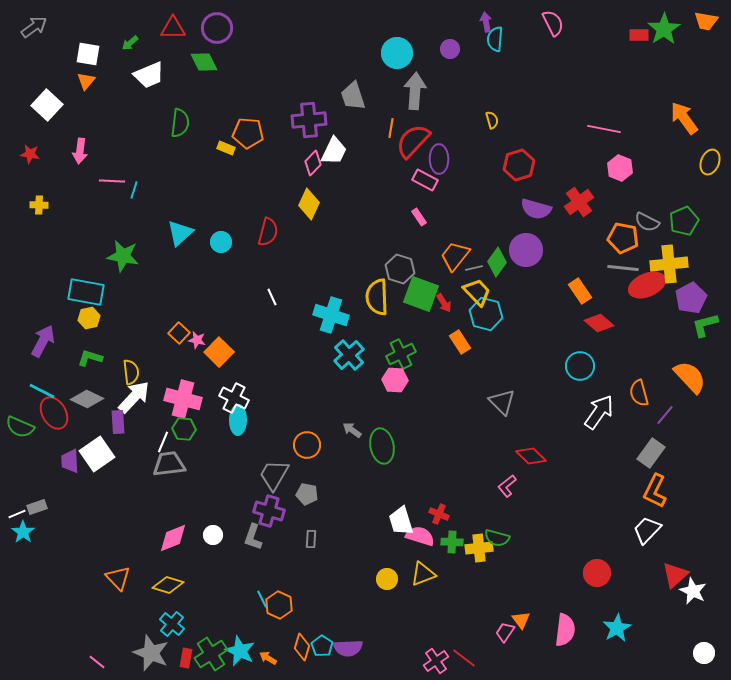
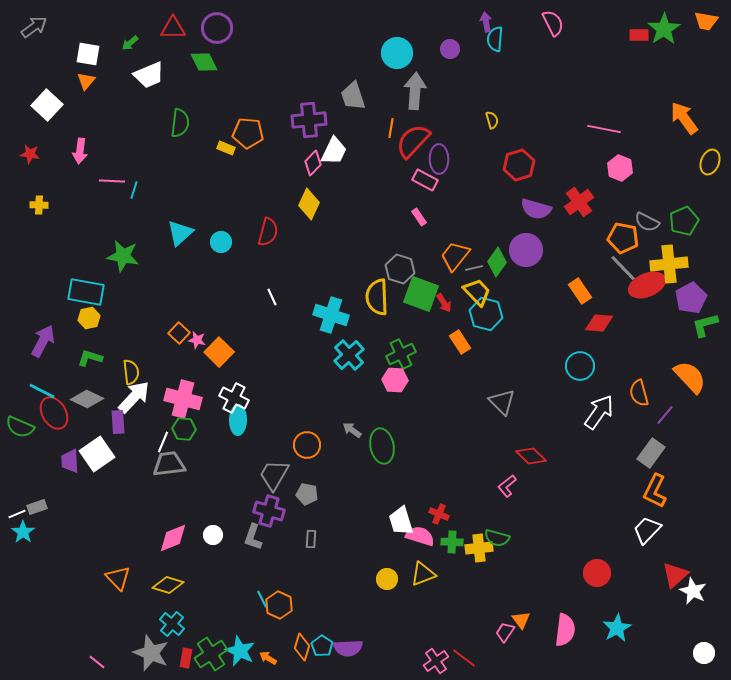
gray line at (623, 268): rotated 40 degrees clockwise
red diamond at (599, 323): rotated 36 degrees counterclockwise
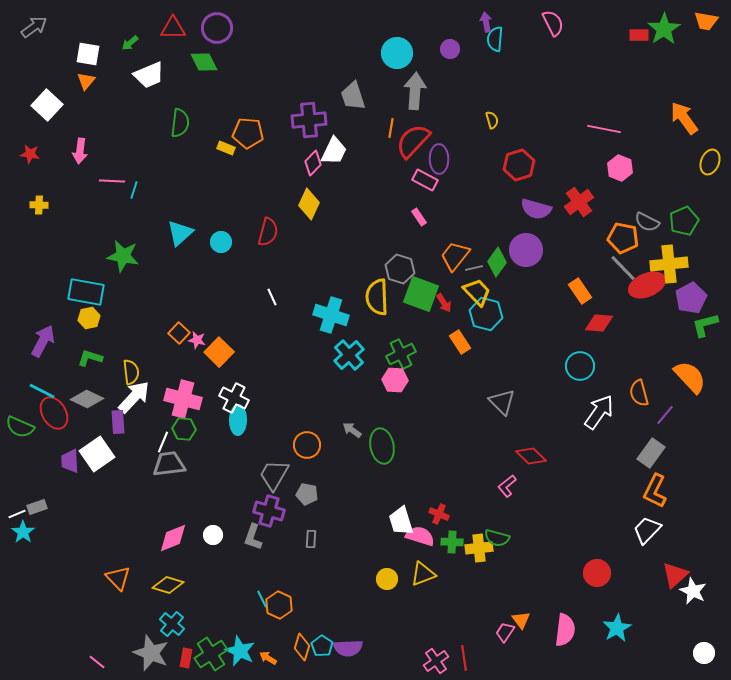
red line at (464, 658): rotated 45 degrees clockwise
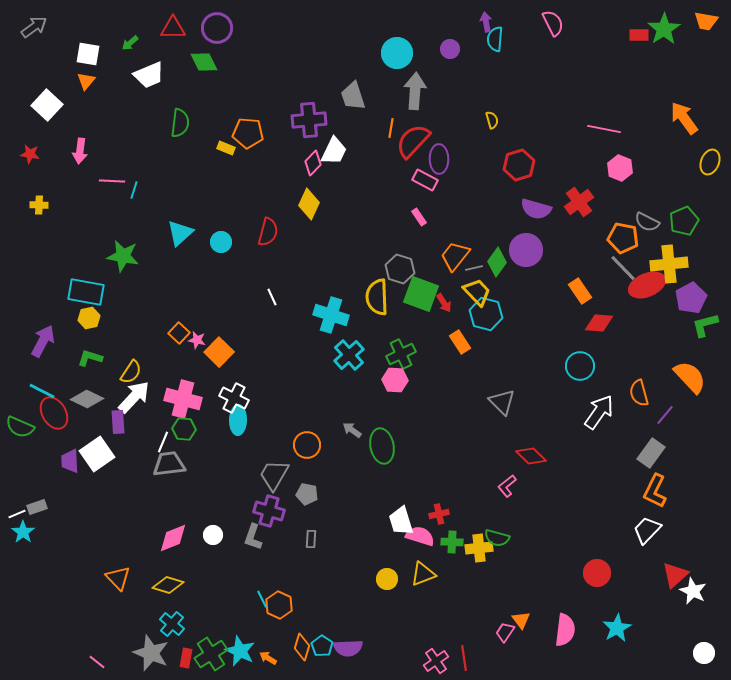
yellow semicircle at (131, 372): rotated 40 degrees clockwise
red cross at (439, 514): rotated 36 degrees counterclockwise
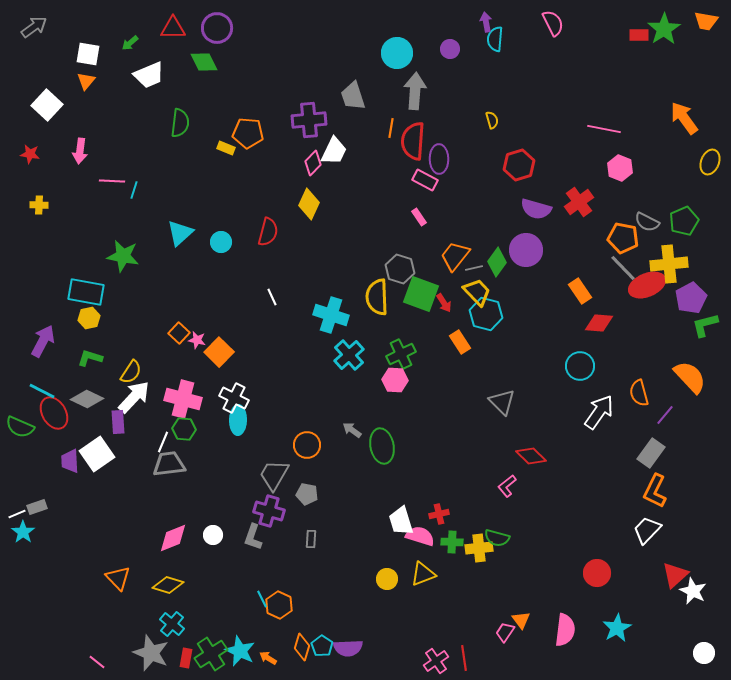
red semicircle at (413, 141): rotated 39 degrees counterclockwise
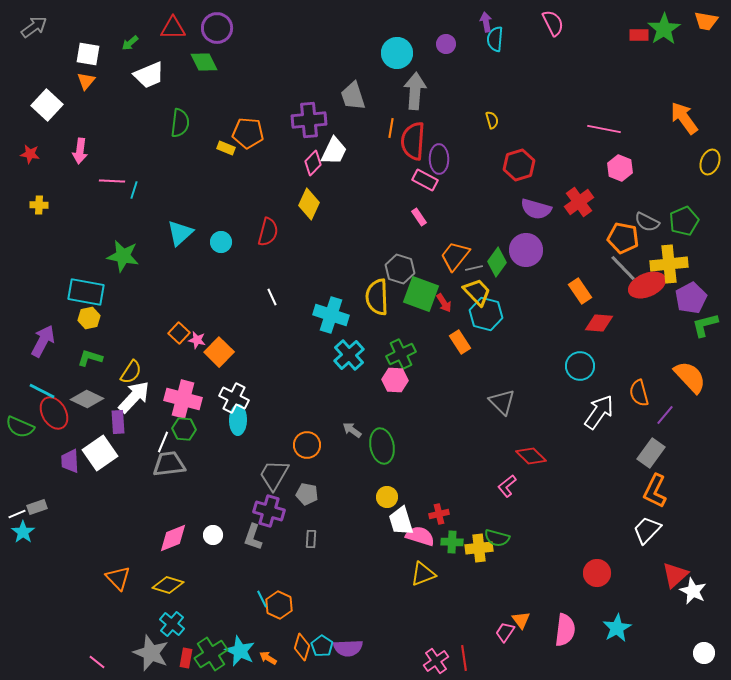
purple circle at (450, 49): moved 4 px left, 5 px up
white square at (97, 454): moved 3 px right, 1 px up
yellow circle at (387, 579): moved 82 px up
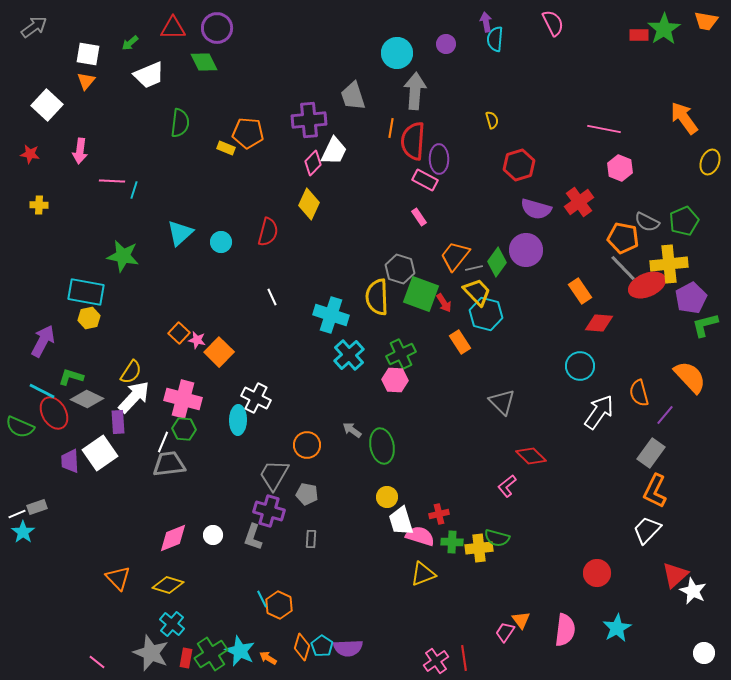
green L-shape at (90, 358): moved 19 px left, 19 px down
white cross at (234, 398): moved 22 px right
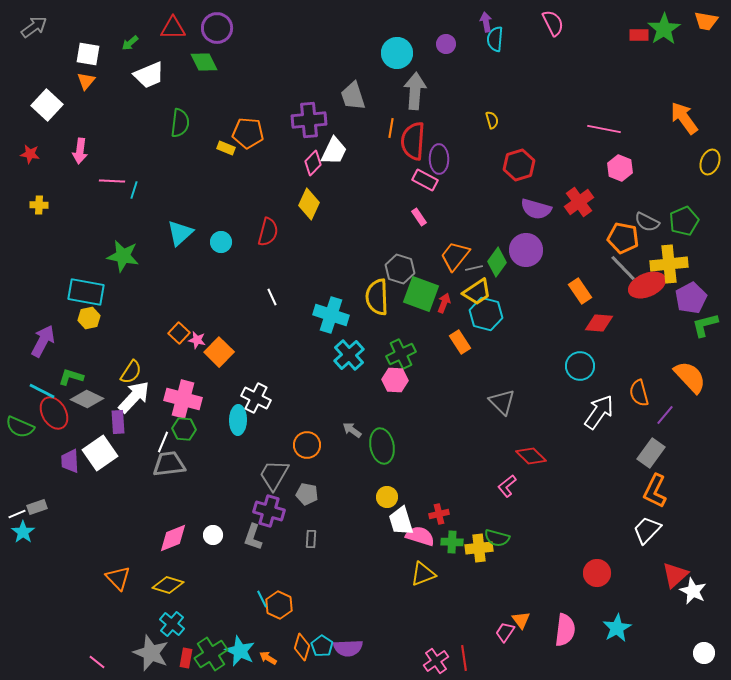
yellow trapezoid at (477, 292): rotated 100 degrees clockwise
red arrow at (444, 303): rotated 126 degrees counterclockwise
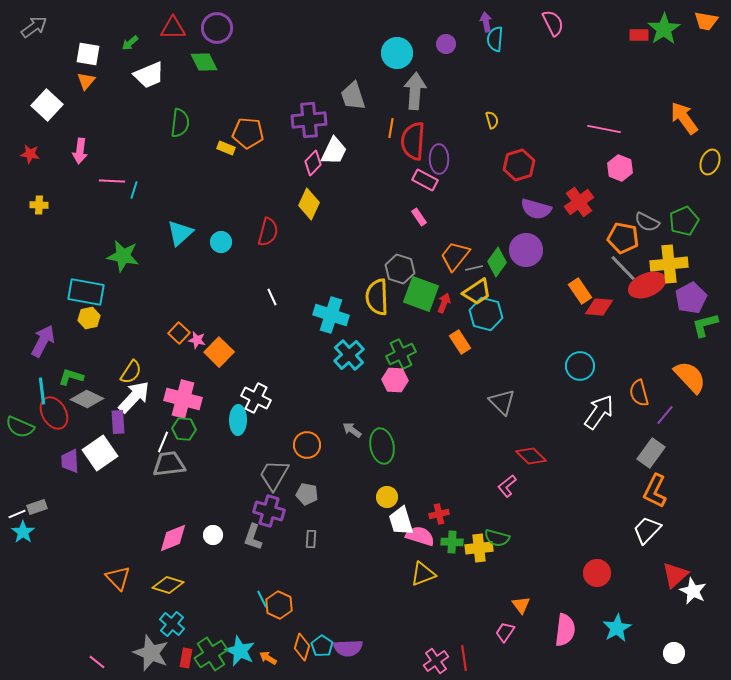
red diamond at (599, 323): moved 16 px up
cyan line at (42, 391): rotated 56 degrees clockwise
orange triangle at (521, 620): moved 15 px up
white circle at (704, 653): moved 30 px left
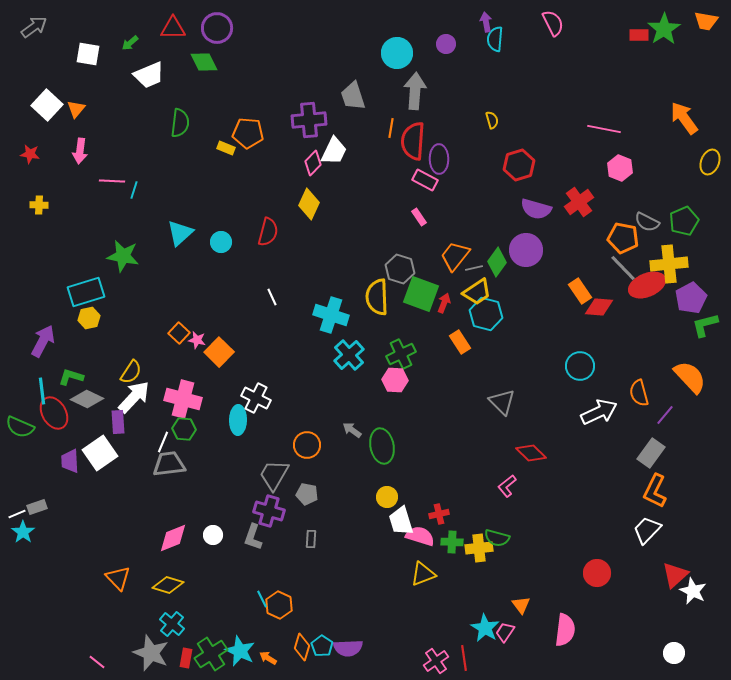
orange triangle at (86, 81): moved 10 px left, 28 px down
cyan rectangle at (86, 292): rotated 27 degrees counterclockwise
white arrow at (599, 412): rotated 30 degrees clockwise
red diamond at (531, 456): moved 3 px up
cyan star at (617, 628): moved 132 px left; rotated 12 degrees counterclockwise
